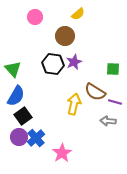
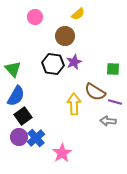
yellow arrow: rotated 15 degrees counterclockwise
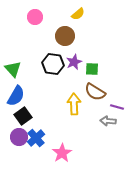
green square: moved 21 px left
purple line: moved 2 px right, 5 px down
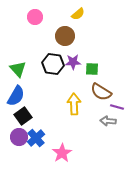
purple star: moved 1 px left; rotated 21 degrees clockwise
green triangle: moved 5 px right
brown semicircle: moved 6 px right
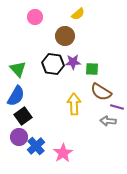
blue cross: moved 8 px down
pink star: moved 1 px right
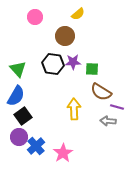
yellow arrow: moved 5 px down
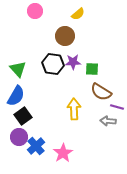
pink circle: moved 6 px up
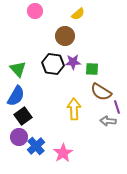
purple line: rotated 56 degrees clockwise
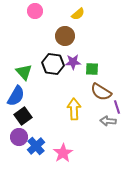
green triangle: moved 6 px right, 3 px down
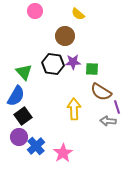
yellow semicircle: rotated 80 degrees clockwise
